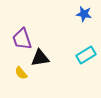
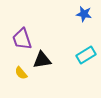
black triangle: moved 2 px right, 2 px down
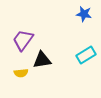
purple trapezoid: moved 1 px right, 1 px down; rotated 55 degrees clockwise
yellow semicircle: rotated 56 degrees counterclockwise
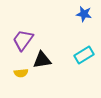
cyan rectangle: moved 2 px left
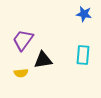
cyan rectangle: moved 1 px left; rotated 54 degrees counterclockwise
black triangle: moved 1 px right
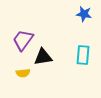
black triangle: moved 3 px up
yellow semicircle: moved 2 px right
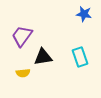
purple trapezoid: moved 1 px left, 4 px up
cyan rectangle: moved 3 px left, 2 px down; rotated 24 degrees counterclockwise
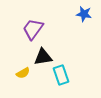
purple trapezoid: moved 11 px right, 7 px up
cyan rectangle: moved 19 px left, 18 px down
yellow semicircle: rotated 24 degrees counterclockwise
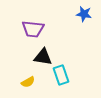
purple trapezoid: rotated 120 degrees counterclockwise
black triangle: rotated 18 degrees clockwise
yellow semicircle: moved 5 px right, 9 px down
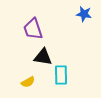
purple trapezoid: rotated 65 degrees clockwise
cyan rectangle: rotated 18 degrees clockwise
